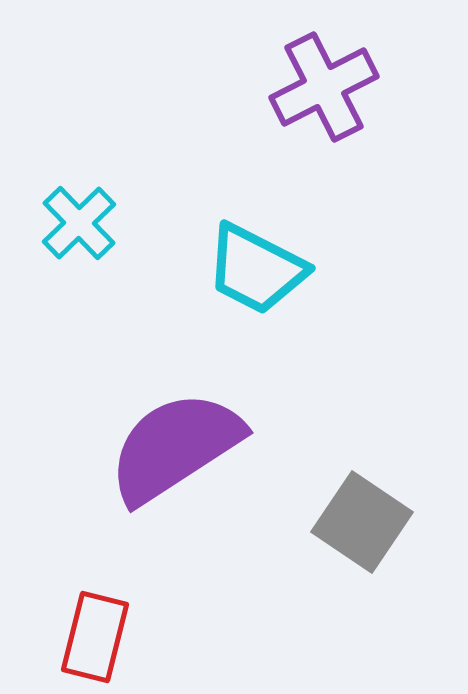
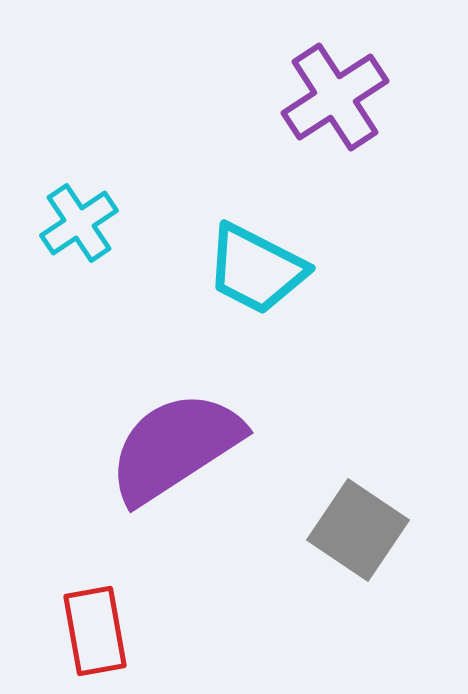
purple cross: moved 11 px right, 10 px down; rotated 6 degrees counterclockwise
cyan cross: rotated 10 degrees clockwise
gray square: moved 4 px left, 8 px down
red rectangle: moved 6 px up; rotated 24 degrees counterclockwise
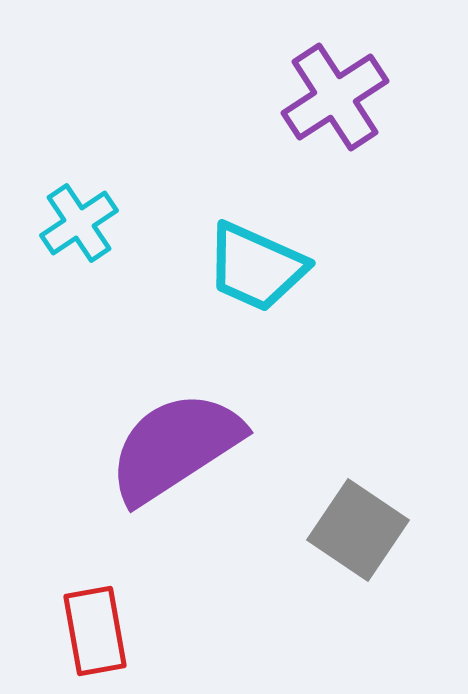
cyan trapezoid: moved 2 px up; rotated 3 degrees counterclockwise
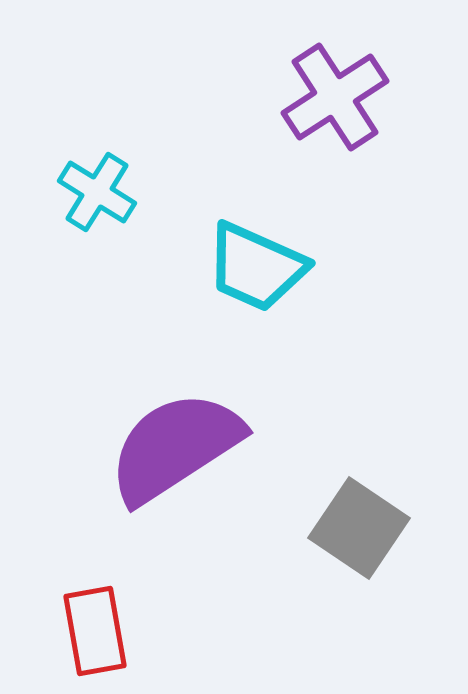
cyan cross: moved 18 px right, 31 px up; rotated 24 degrees counterclockwise
gray square: moved 1 px right, 2 px up
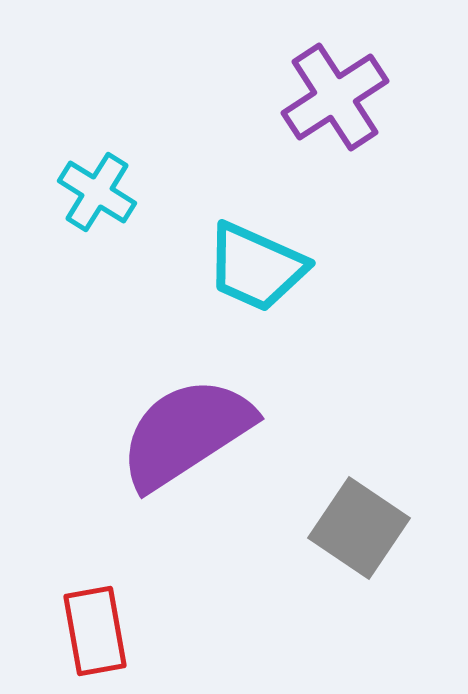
purple semicircle: moved 11 px right, 14 px up
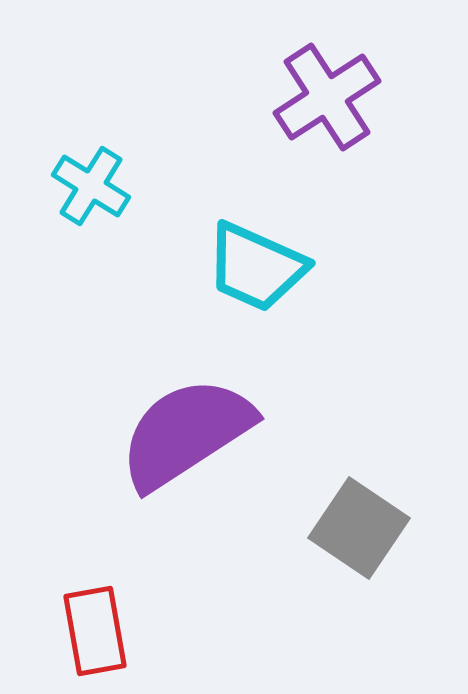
purple cross: moved 8 px left
cyan cross: moved 6 px left, 6 px up
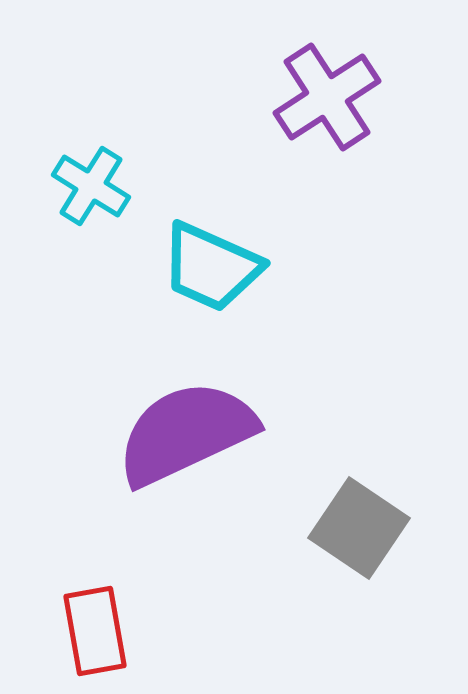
cyan trapezoid: moved 45 px left
purple semicircle: rotated 8 degrees clockwise
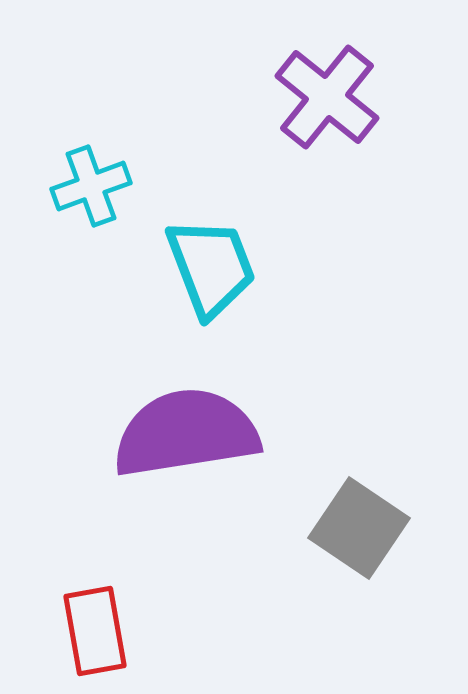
purple cross: rotated 18 degrees counterclockwise
cyan cross: rotated 38 degrees clockwise
cyan trapezoid: rotated 135 degrees counterclockwise
purple semicircle: rotated 16 degrees clockwise
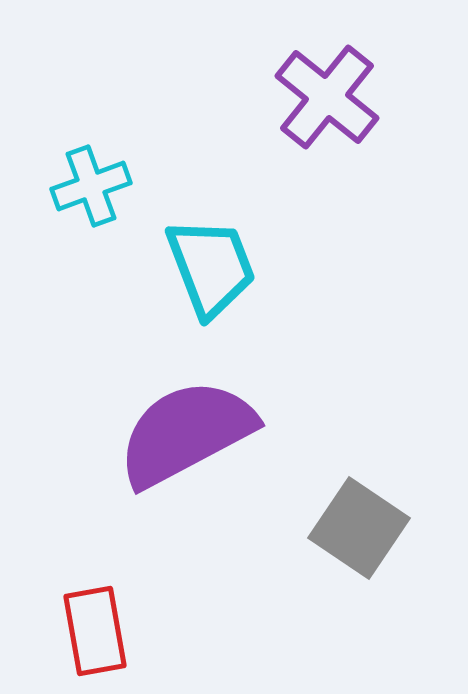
purple semicircle: rotated 19 degrees counterclockwise
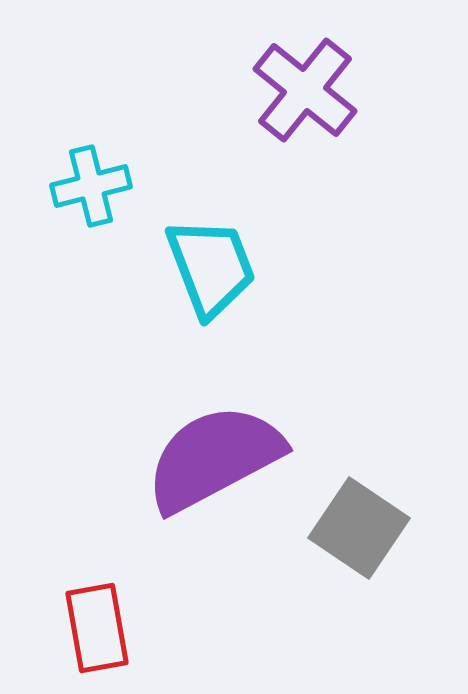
purple cross: moved 22 px left, 7 px up
cyan cross: rotated 6 degrees clockwise
purple semicircle: moved 28 px right, 25 px down
red rectangle: moved 2 px right, 3 px up
